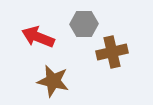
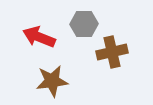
red arrow: moved 1 px right
brown star: moved 1 px left; rotated 20 degrees counterclockwise
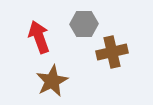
red arrow: rotated 48 degrees clockwise
brown star: rotated 20 degrees counterclockwise
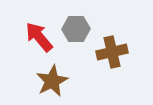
gray hexagon: moved 8 px left, 5 px down
red arrow: rotated 20 degrees counterclockwise
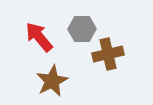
gray hexagon: moved 6 px right
brown cross: moved 4 px left, 2 px down
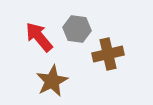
gray hexagon: moved 5 px left; rotated 8 degrees clockwise
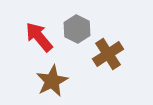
gray hexagon: rotated 20 degrees clockwise
brown cross: rotated 20 degrees counterclockwise
